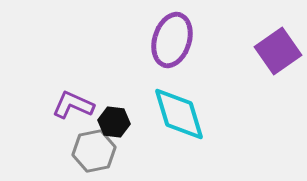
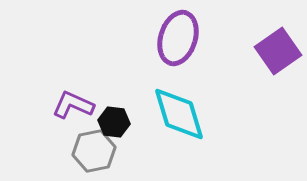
purple ellipse: moved 6 px right, 2 px up
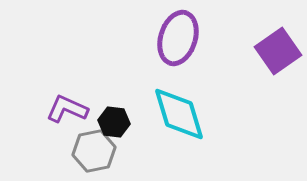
purple L-shape: moved 6 px left, 4 px down
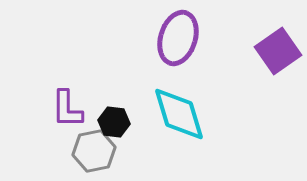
purple L-shape: rotated 114 degrees counterclockwise
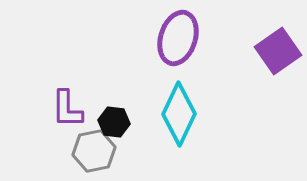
cyan diamond: rotated 42 degrees clockwise
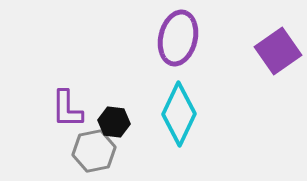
purple ellipse: rotated 4 degrees counterclockwise
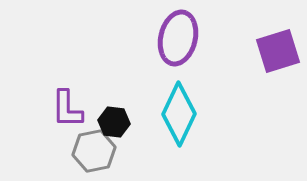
purple square: rotated 18 degrees clockwise
